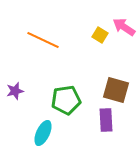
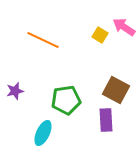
brown square: rotated 12 degrees clockwise
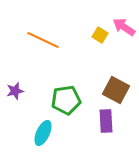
purple rectangle: moved 1 px down
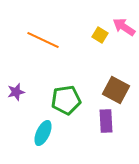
purple star: moved 1 px right, 1 px down
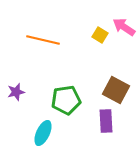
orange line: rotated 12 degrees counterclockwise
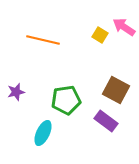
purple rectangle: rotated 50 degrees counterclockwise
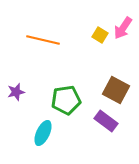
pink arrow: moved 1 px left, 1 px down; rotated 90 degrees counterclockwise
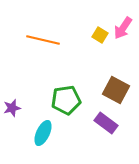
purple star: moved 4 px left, 16 px down
purple rectangle: moved 2 px down
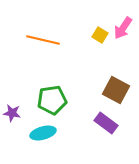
green pentagon: moved 14 px left
purple star: moved 5 px down; rotated 24 degrees clockwise
cyan ellipse: rotated 50 degrees clockwise
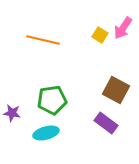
cyan ellipse: moved 3 px right
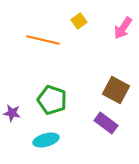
yellow square: moved 21 px left, 14 px up; rotated 21 degrees clockwise
green pentagon: rotated 28 degrees clockwise
cyan ellipse: moved 7 px down
